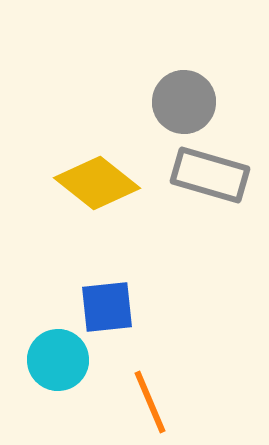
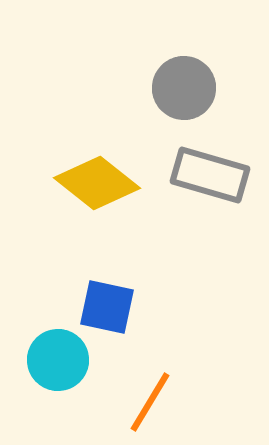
gray circle: moved 14 px up
blue square: rotated 18 degrees clockwise
orange line: rotated 54 degrees clockwise
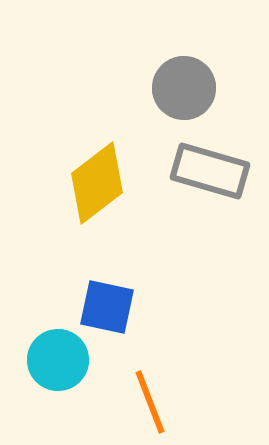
gray rectangle: moved 4 px up
yellow diamond: rotated 76 degrees counterclockwise
orange line: rotated 52 degrees counterclockwise
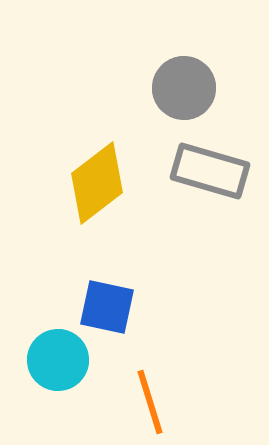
orange line: rotated 4 degrees clockwise
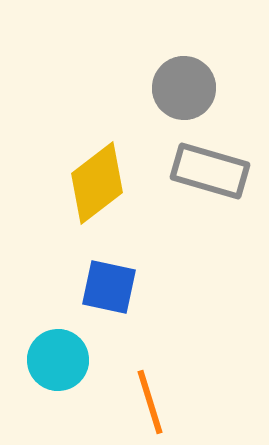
blue square: moved 2 px right, 20 px up
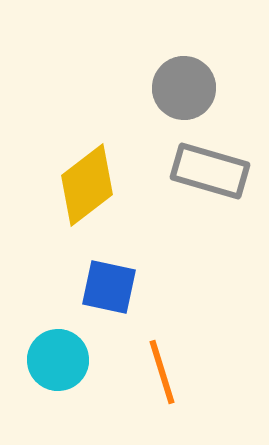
yellow diamond: moved 10 px left, 2 px down
orange line: moved 12 px right, 30 px up
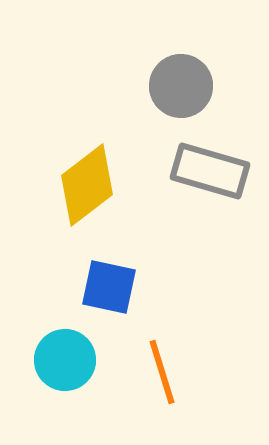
gray circle: moved 3 px left, 2 px up
cyan circle: moved 7 px right
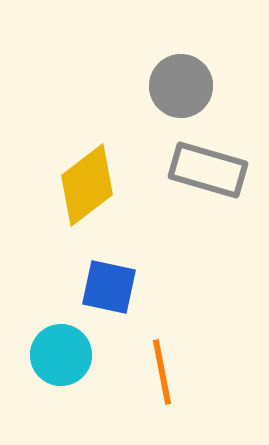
gray rectangle: moved 2 px left, 1 px up
cyan circle: moved 4 px left, 5 px up
orange line: rotated 6 degrees clockwise
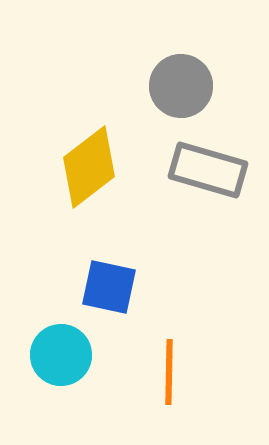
yellow diamond: moved 2 px right, 18 px up
orange line: moved 7 px right; rotated 12 degrees clockwise
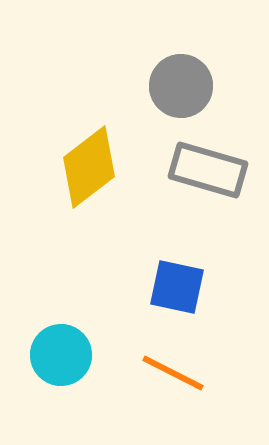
blue square: moved 68 px right
orange line: moved 4 px right, 1 px down; rotated 64 degrees counterclockwise
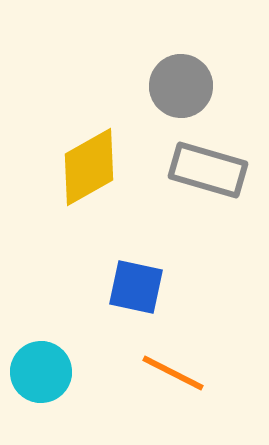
yellow diamond: rotated 8 degrees clockwise
blue square: moved 41 px left
cyan circle: moved 20 px left, 17 px down
